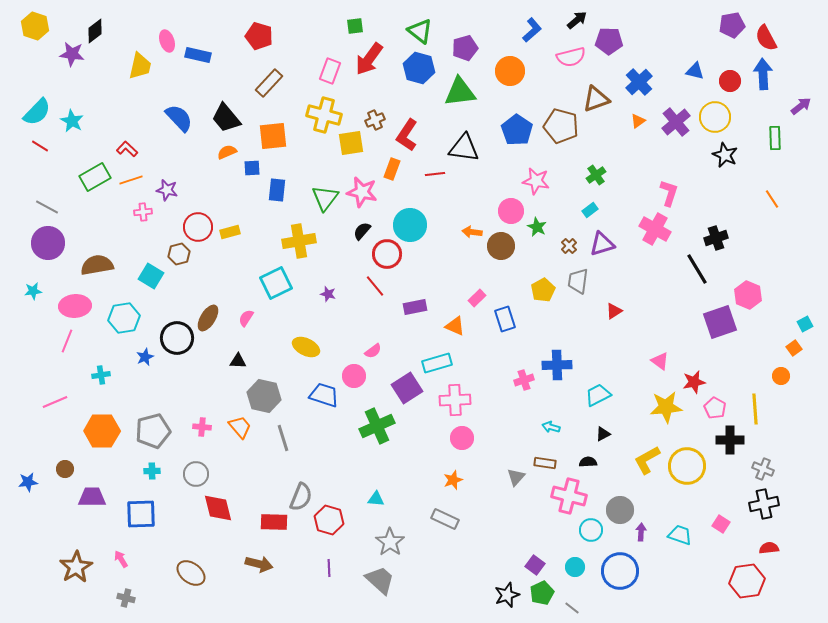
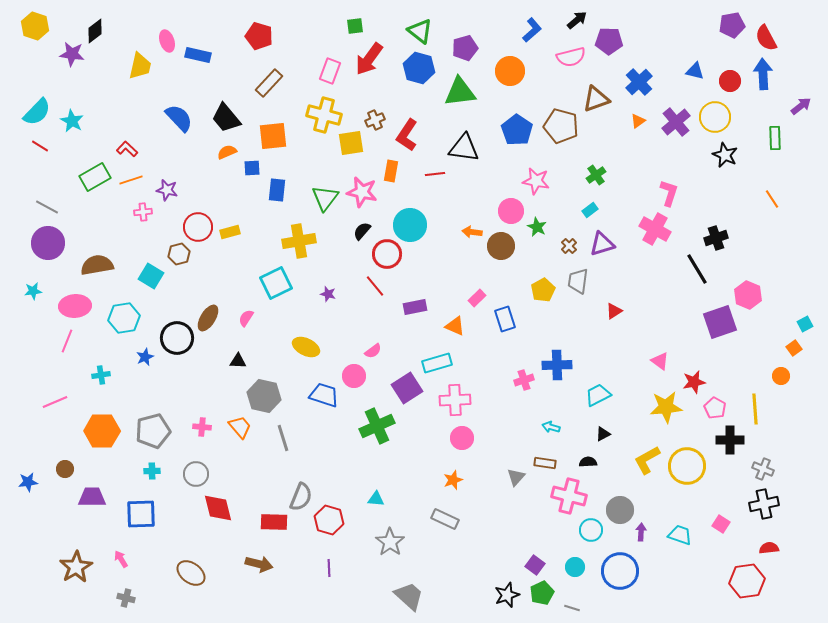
orange rectangle at (392, 169): moved 1 px left, 2 px down; rotated 10 degrees counterclockwise
gray trapezoid at (380, 580): moved 29 px right, 16 px down
gray line at (572, 608): rotated 21 degrees counterclockwise
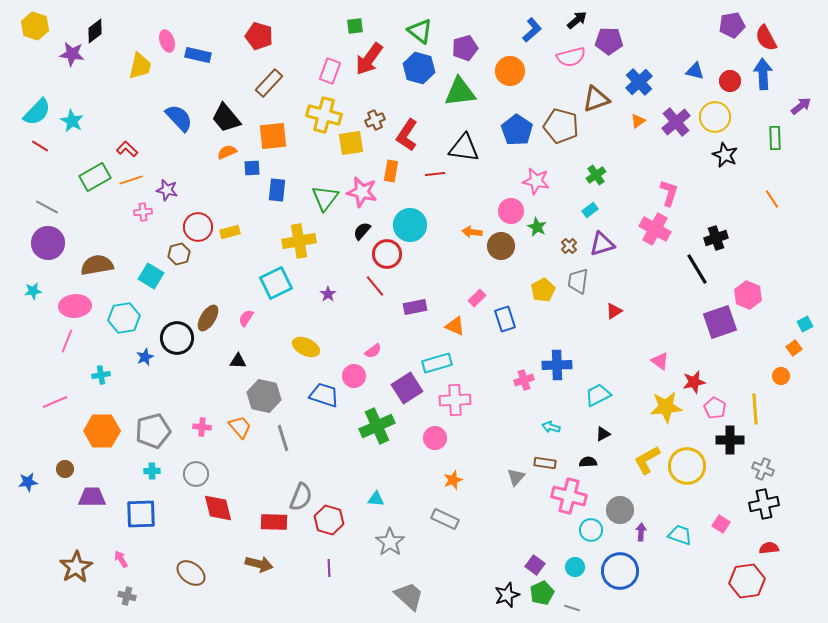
purple star at (328, 294): rotated 21 degrees clockwise
pink circle at (462, 438): moved 27 px left
gray cross at (126, 598): moved 1 px right, 2 px up
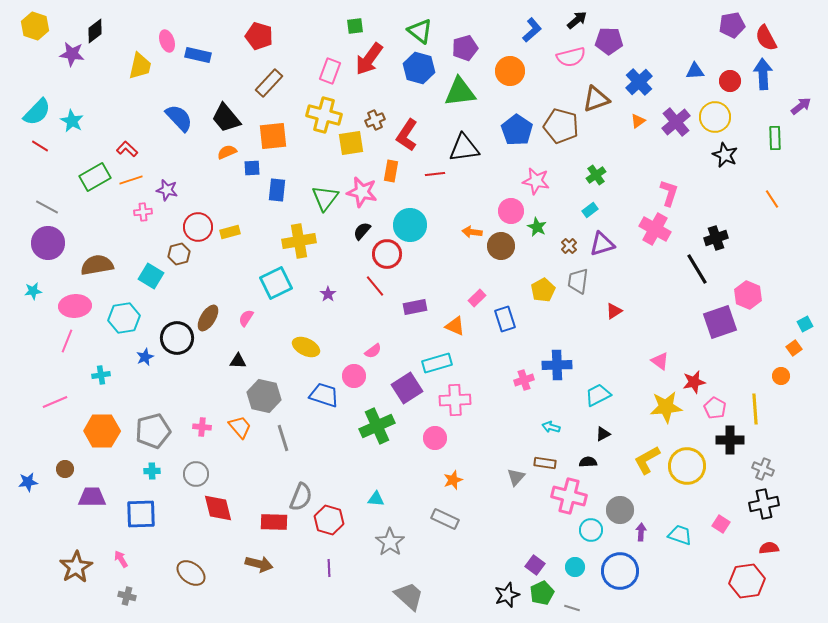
blue triangle at (695, 71): rotated 18 degrees counterclockwise
black triangle at (464, 148): rotated 16 degrees counterclockwise
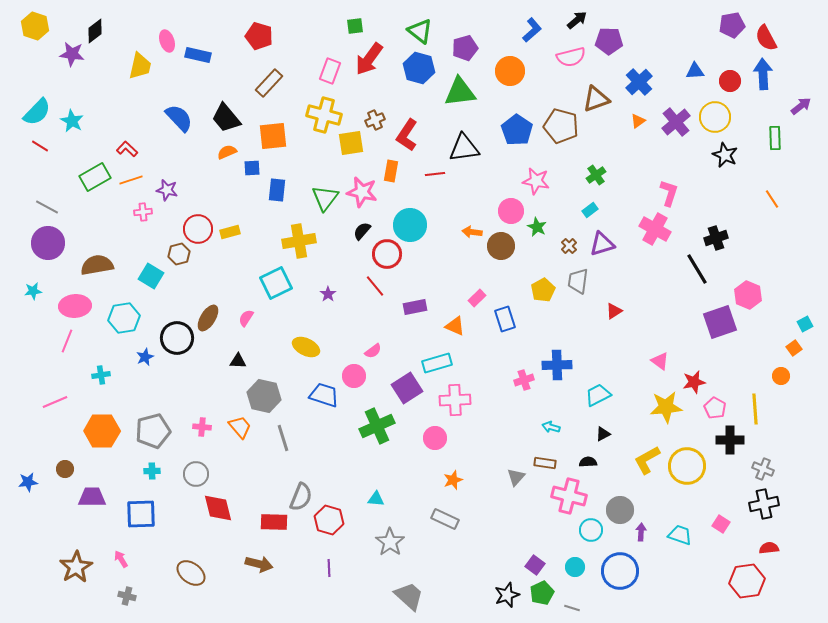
red circle at (198, 227): moved 2 px down
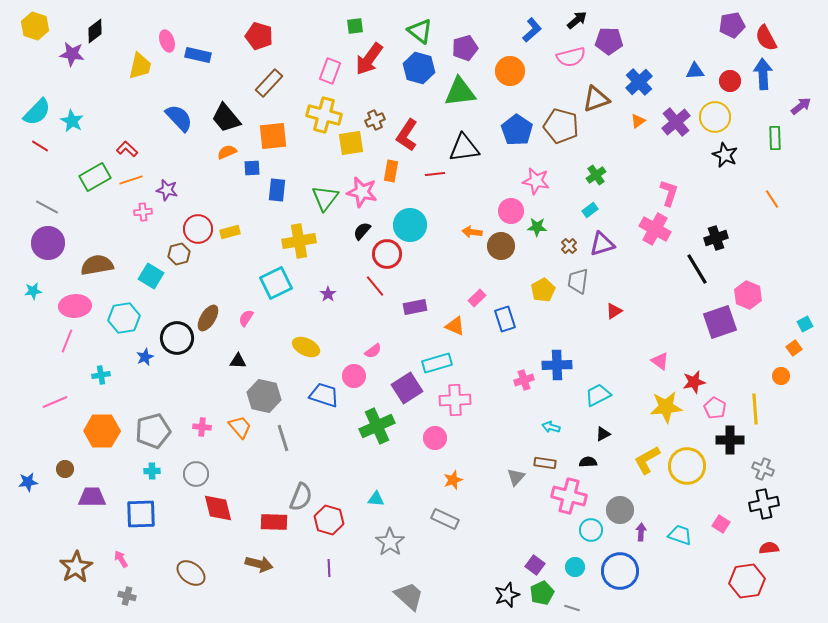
green star at (537, 227): rotated 24 degrees counterclockwise
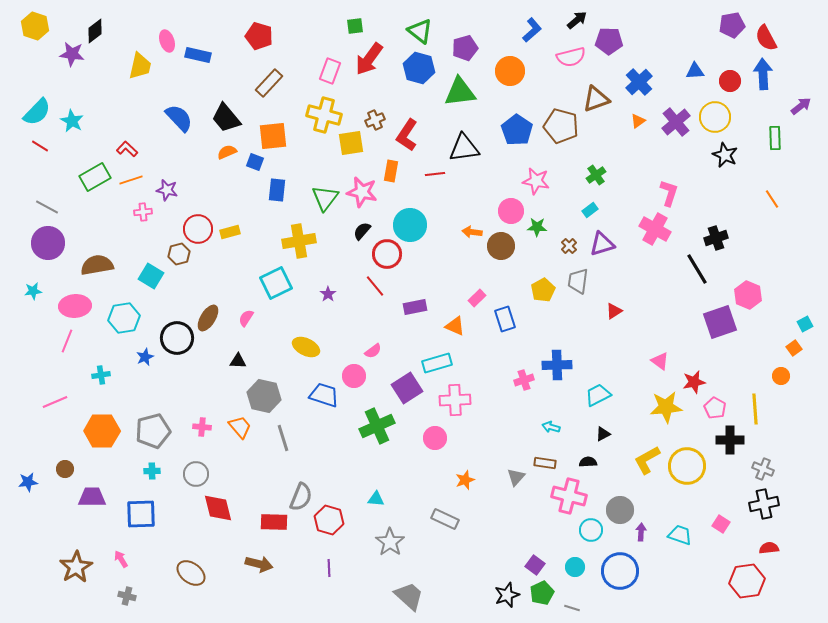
blue square at (252, 168): moved 3 px right, 6 px up; rotated 24 degrees clockwise
orange star at (453, 480): moved 12 px right
